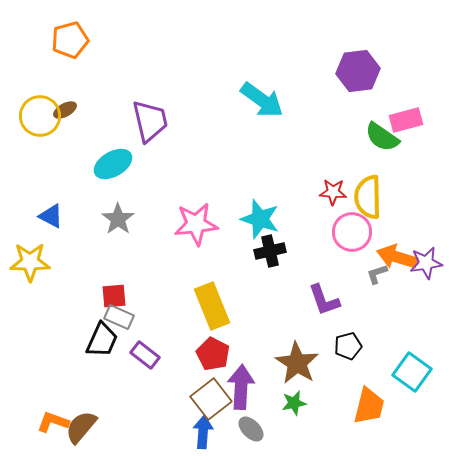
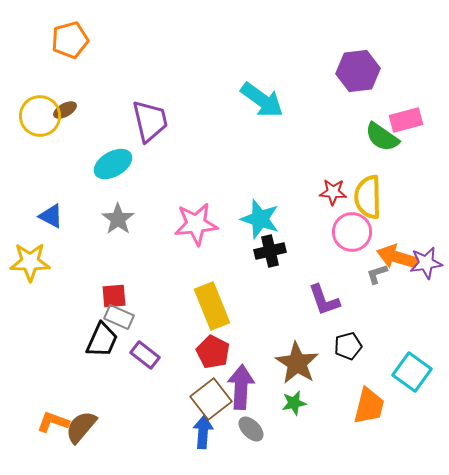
red pentagon: moved 2 px up
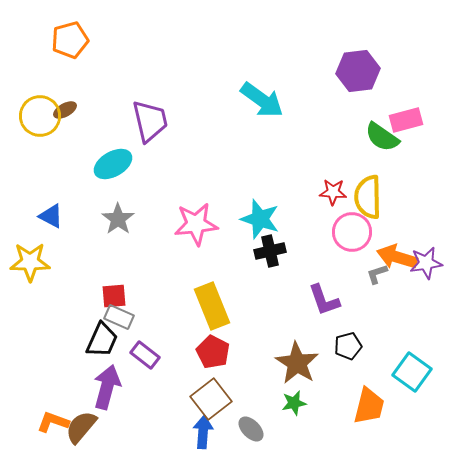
purple arrow: moved 134 px left; rotated 12 degrees clockwise
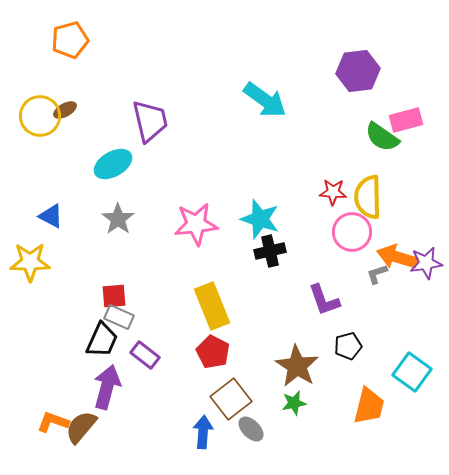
cyan arrow: moved 3 px right
brown star: moved 3 px down
brown square: moved 20 px right
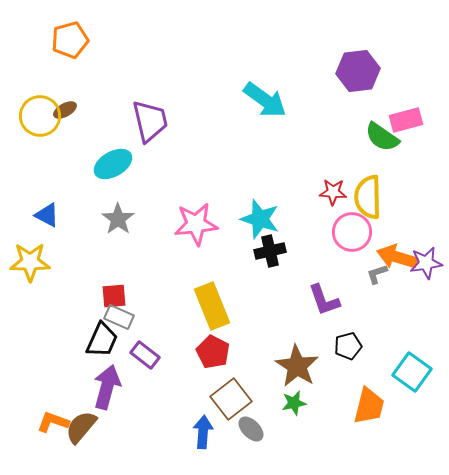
blue triangle: moved 4 px left, 1 px up
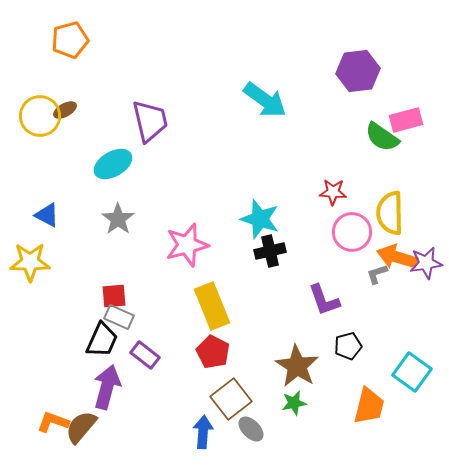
yellow semicircle: moved 22 px right, 16 px down
pink star: moved 9 px left, 21 px down; rotated 9 degrees counterclockwise
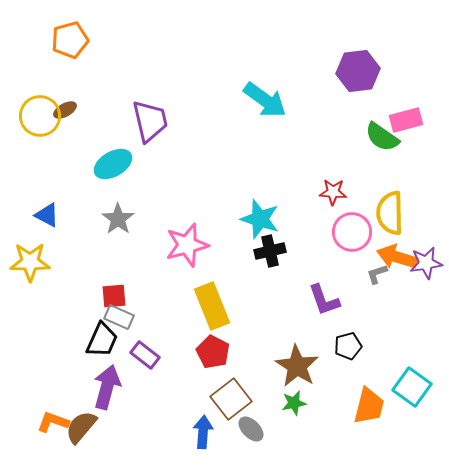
cyan square: moved 15 px down
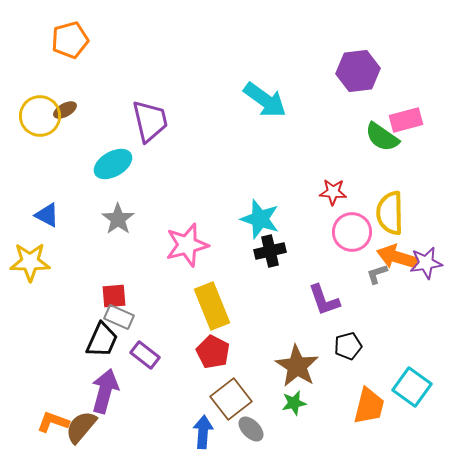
purple arrow: moved 2 px left, 4 px down
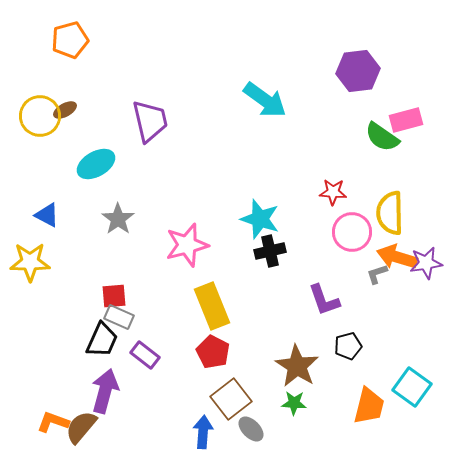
cyan ellipse: moved 17 px left
green star: rotated 15 degrees clockwise
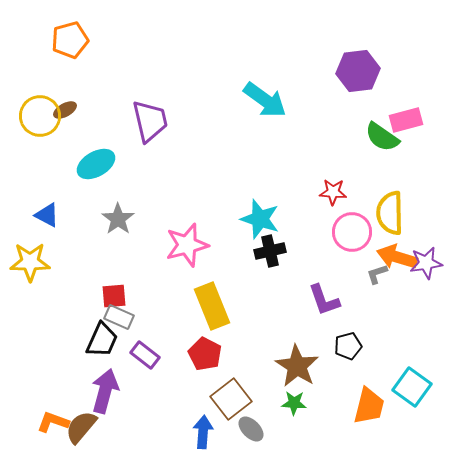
red pentagon: moved 8 px left, 2 px down
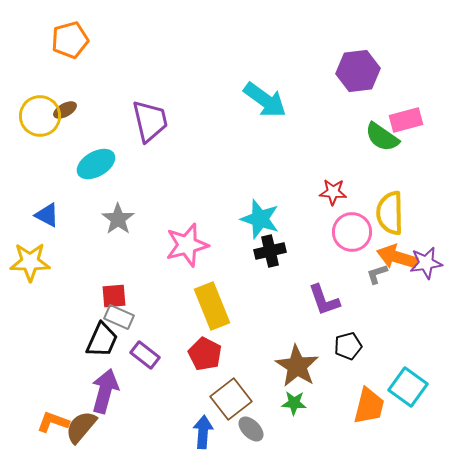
cyan square: moved 4 px left
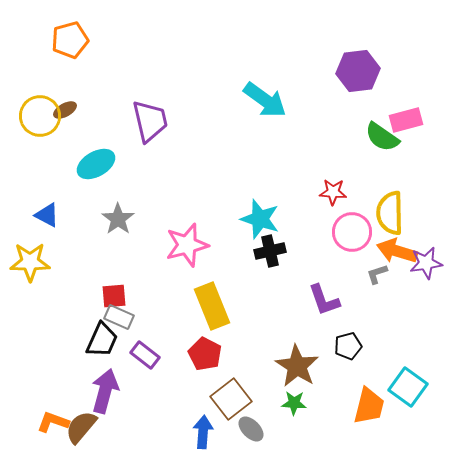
orange arrow: moved 6 px up
